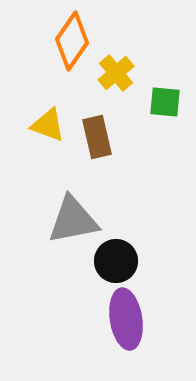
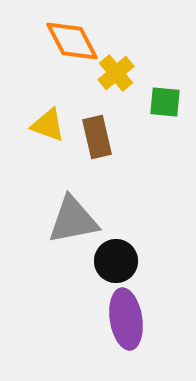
orange diamond: rotated 62 degrees counterclockwise
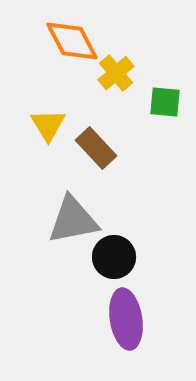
yellow triangle: rotated 39 degrees clockwise
brown rectangle: moved 1 px left, 11 px down; rotated 30 degrees counterclockwise
black circle: moved 2 px left, 4 px up
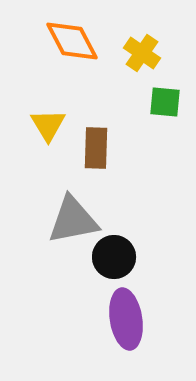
yellow cross: moved 26 px right, 20 px up; rotated 15 degrees counterclockwise
brown rectangle: rotated 45 degrees clockwise
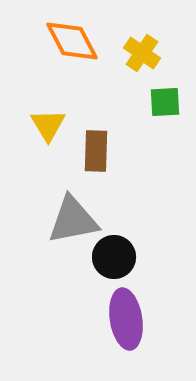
green square: rotated 8 degrees counterclockwise
brown rectangle: moved 3 px down
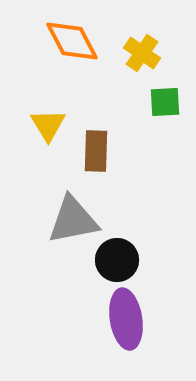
black circle: moved 3 px right, 3 px down
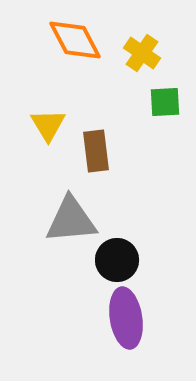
orange diamond: moved 3 px right, 1 px up
brown rectangle: rotated 9 degrees counterclockwise
gray triangle: moved 2 px left; rotated 6 degrees clockwise
purple ellipse: moved 1 px up
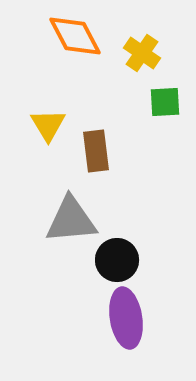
orange diamond: moved 4 px up
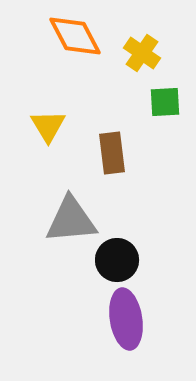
yellow triangle: moved 1 px down
brown rectangle: moved 16 px right, 2 px down
purple ellipse: moved 1 px down
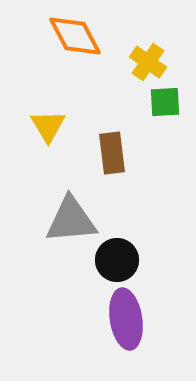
yellow cross: moved 6 px right, 9 px down
